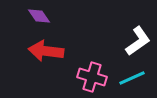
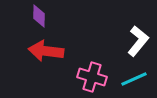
purple diamond: rotated 35 degrees clockwise
white L-shape: rotated 16 degrees counterclockwise
cyan line: moved 2 px right, 1 px down
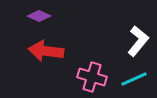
purple diamond: rotated 65 degrees counterclockwise
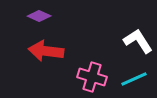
white L-shape: rotated 72 degrees counterclockwise
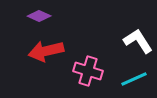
red arrow: rotated 20 degrees counterclockwise
pink cross: moved 4 px left, 6 px up
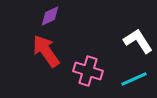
purple diamond: moved 11 px right; rotated 50 degrees counterclockwise
red arrow: rotated 68 degrees clockwise
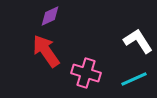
pink cross: moved 2 px left, 2 px down
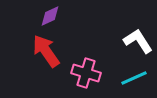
cyan line: moved 1 px up
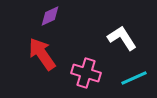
white L-shape: moved 16 px left, 3 px up
red arrow: moved 4 px left, 3 px down
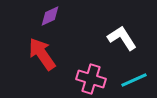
pink cross: moved 5 px right, 6 px down
cyan line: moved 2 px down
